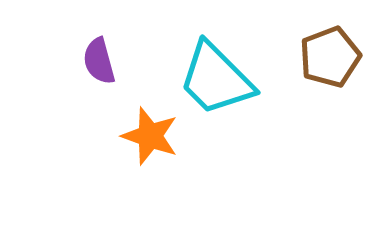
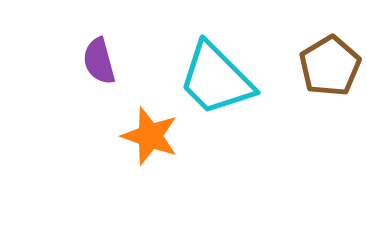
brown pentagon: moved 9 px down; rotated 10 degrees counterclockwise
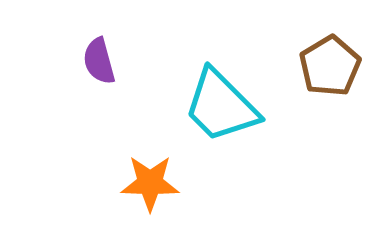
cyan trapezoid: moved 5 px right, 27 px down
orange star: moved 47 px down; rotated 18 degrees counterclockwise
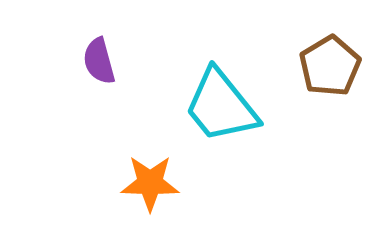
cyan trapezoid: rotated 6 degrees clockwise
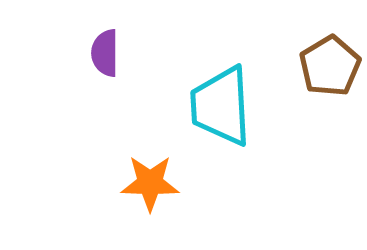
purple semicircle: moved 6 px right, 8 px up; rotated 15 degrees clockwise
cyan trapezoid: rotated 36 degrees clockwise
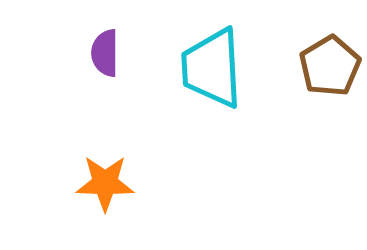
cyan trapezoid: moved 9 px left, 38 px up
orange star: moved 45 px left
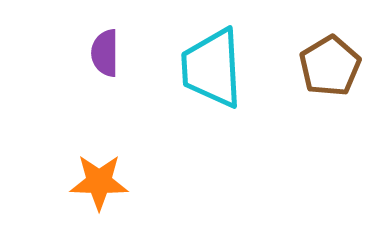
orange star: moved 6 px left, 1 px up
